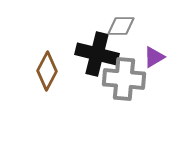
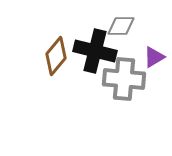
black cross: moved 2 px left, 3 px up
brown diamond: moved 9 px right, 15 px up; rotated 12 degrees clockwise
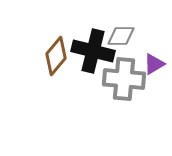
gray diamond: moved 10 px down
black cross: moved 2 px left
purple triangle: moved 7 px down
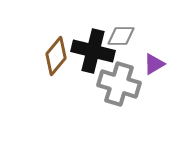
gray cross: moved 5 px left, 5 px down; rotated 12 degrees clockwise
